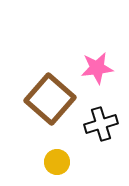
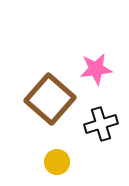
pink star: moved 1 px left, 1 px down
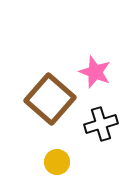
pink star: moved 1 px left, 3 px down; rotated 28 degrees clockwise
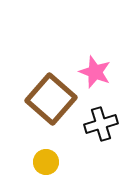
brown square: moved 1 px right
yellow circle: moved 11 px left
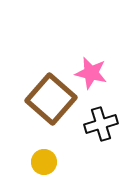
pink star: moved 4 px left, 1 px down; rotated 8 degrees counterclockwise
yellow circle: moved 2 px left
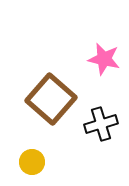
pink star: moved 13 px right, 14 px up
yellow circle: moved 12 px left
